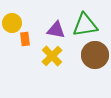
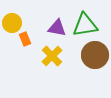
purple triangle: moved 1 px right, 2 px up
orange rectangle: rotated 16 degrees counterclockwise
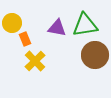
yellow cross: moved 17 px left, 5 px down
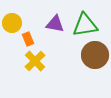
purple triangle: moved 2 px left, 4 px up
orange rectangle: moved 3 px right
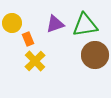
purple triangle: rotated 30 degrees counterclockwise
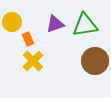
yellow circle: moved 1 px up
brown circle: moved 6 px down
yellow cross: moved 2 px left
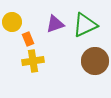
green triangle: rotated 16 degrees counterclockwise
yellow cross: rotated 35 degrees clockwise
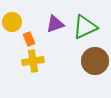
green triangle: moved 2 px down
orange rectangle: moved 1 px right
